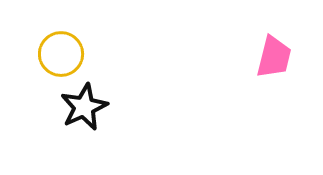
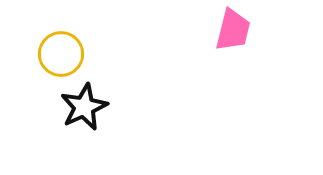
pink trapezoid: moved 41 px left, 27 px up
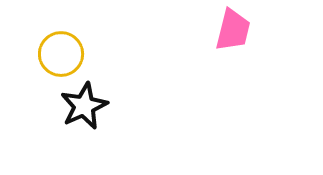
black star: moved 1 px up
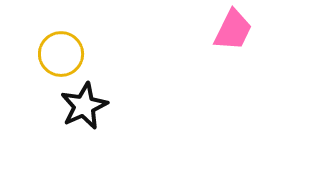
pink trapezoid: rotated 12 degrees clockwise
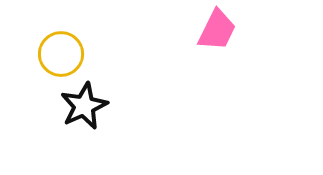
pink trapezoid: moved 16 px left
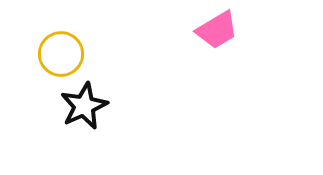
pink trapezoid: rotated 33 degrees clockwise
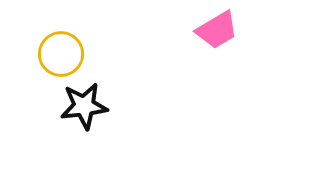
black star: rotated 18 degrees clockwise
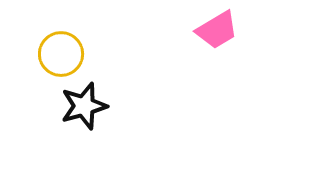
black star: rotated 9 degrees counterclockwise
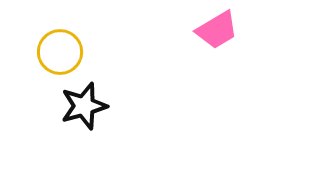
yellow circle: moved 1 px left, 2 px up
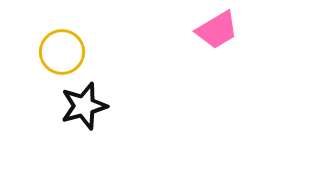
yellow circle: moved 2 px right
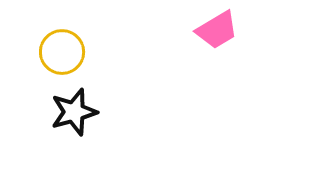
black star: moved 10 px left, 6 px down
